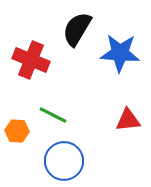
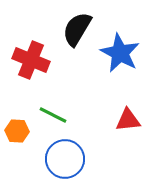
blue star: rotated 24 degrees clockwise
blue circle: moved 1 px right, 2 px up
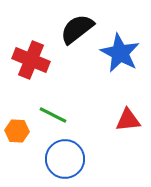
black semicircle: rotated 21 degrees clockwise
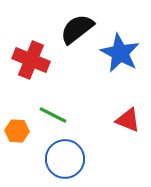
red triangle: rotated 28 degrees clockwise
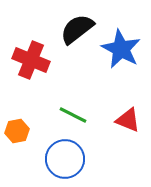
blue star: moved 1 px right, 4 px up
green line: moved 20 px right
orange hexagon: rotated 15 degrees counterclockwise
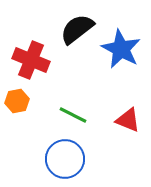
orange hexagon: moved 30 px up
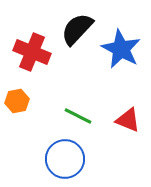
black semicircle: rotated 9 degrees counterclockwise
red cross: moved 1 px right, 8 px up
green line: moved 5 px right, 1 px down
